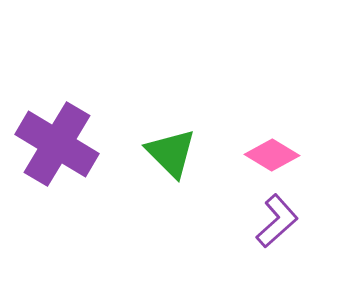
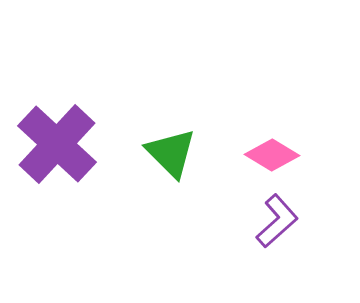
purple cross: rotated 12 degrees clockwise
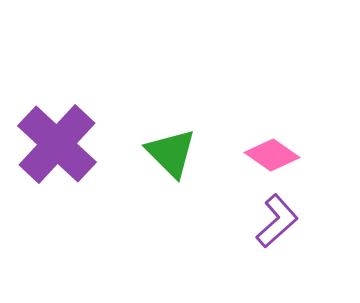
pink diamond: rotated 4 degrees clockwise
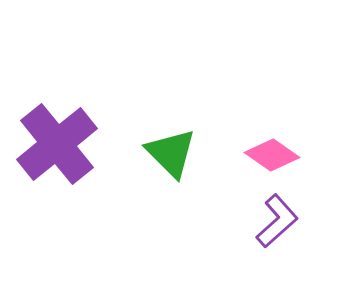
purple cross: rotated 8 degrees clockwise
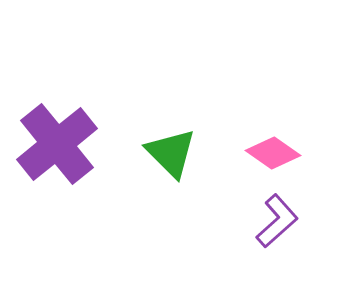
pink diamond: moved 1 px right, 2 px up
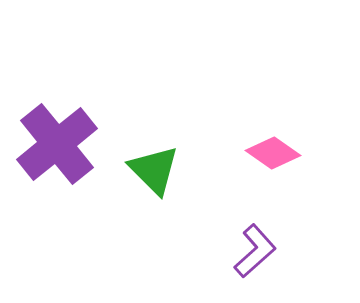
green triangle: moved 17 px left, 17 px down
purple L-shape: moved 22 px left, 30 px down
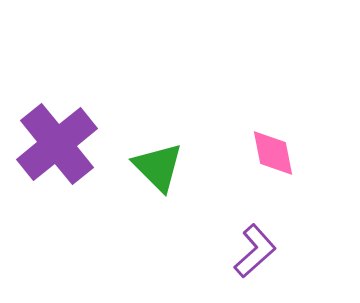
pink diamond: rotated 44 degrees clockwise
green triangle: moved 4 px right, 3 px up
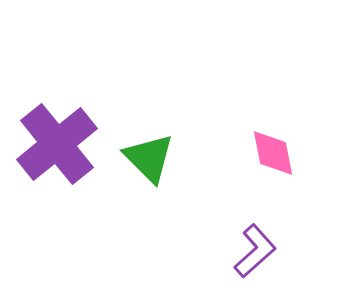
green triangle: moved 9 px left, 9 px up
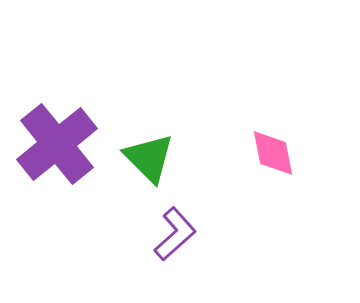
purple L-shape: moved 80 px left, 17 px up
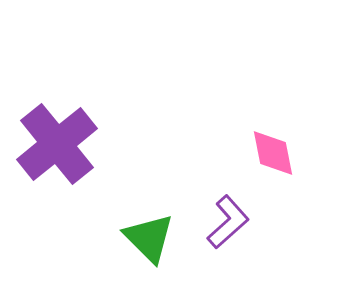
green triangle: moved 80 px down
purple L-shape: moved 53 px right, 12 px up
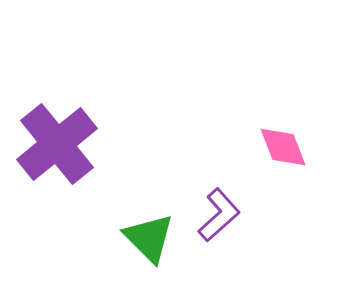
pink diamond: moved 10 px right, 6 px up; rotated 10 degrees counterclockwise
purple L-shape: moved 9 px left, 7 px up
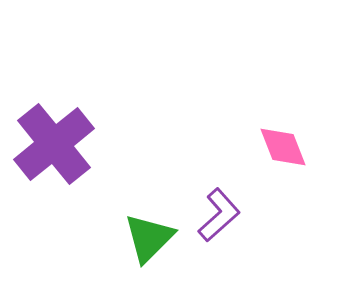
purple cross: moved 3 px left
green triangle: rotated 30 degrees clockwise
